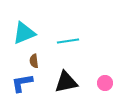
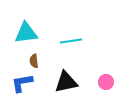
cyan triangle: moved 2 px right; rotated 15 degrees clockwise
cyan line: moved 3 px right
pink circle: moved 1 px right, 1 px up
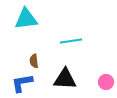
cyan triangle: moved 14 px up
black triangle: moved 1 px left, 3 px up; rotated 15 degrees clockwise
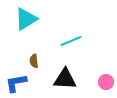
cyan triangle: rotated 25 degrees counterclockwise
cyan line: rotated 15 degrees counterclockwise
blue L-shape: moved 6 px left
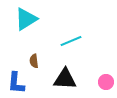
blue L-shape: rotated 75 degrees counterclockwise
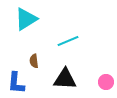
cyan line: moved 3 px left
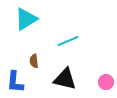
black triangle: rotated 10 degrees clockwise
blue L-shape: moved 1 px left, 1 px up
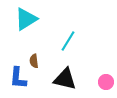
cyan line: rotated 35 degrees counterclockwise
blue L-shape: moved 3 px right, 4 px up
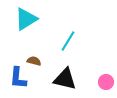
brown semicircle: rotated 112 degrees clockwise
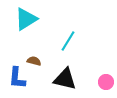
blue L-shape: moved 1 px left
